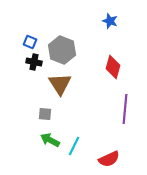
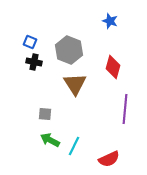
gray hexagon: moved 7 px right
brown triangle: moved 15 px right
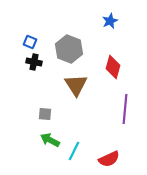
blue star: rotated 28 degrees clockwise
gray hexagon: moved 1 px up
brown triangle: moved 1 px right, 1 px down
cyan line: moved 5 px down
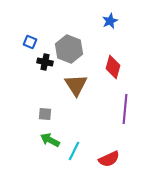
black cross: moved 11 px right
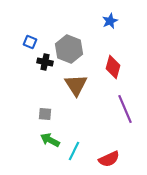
purple line: rotated 28 degrees counterclockwise
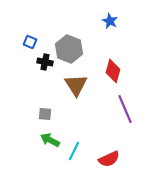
blue star: rotated 21 degrees counterclockwise
red diamond: moved 4 px down
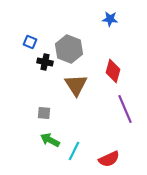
blue star: moved 2 px up; rotated 21 degrees counterclockwise
gray square: moved 1 px left, 1 px up
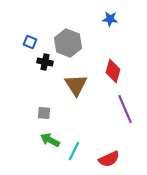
gray hexagon: moved 1 px left, 6 px up
